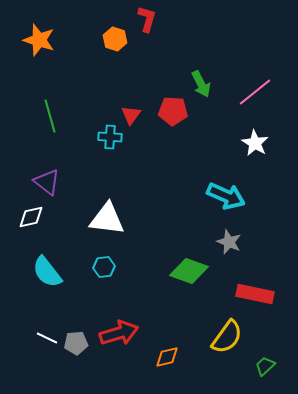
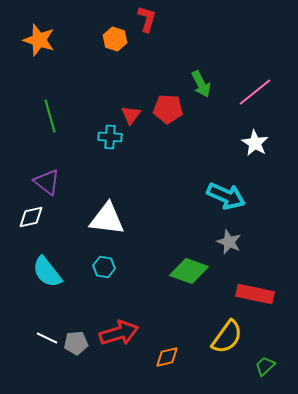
red pentagon: moved 5 px left, 2 px up
cyan hexagon: rotated 15 degrees clockwise
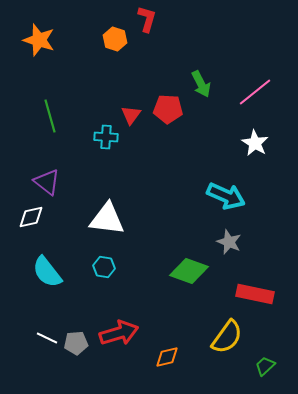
cyan cross: moved 4 px left
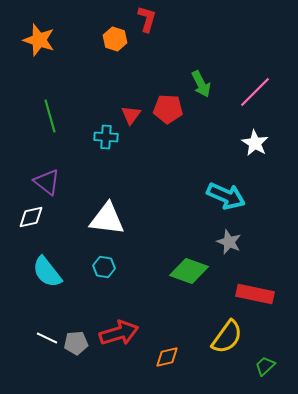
pink line: rotated 6 degrees counterclockwise
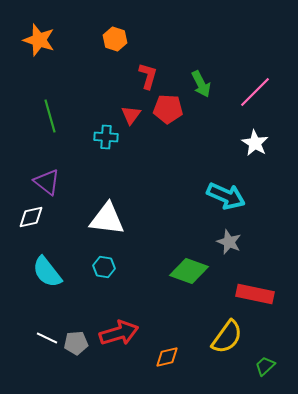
red L-shape: moved 1 px right, 57 px down
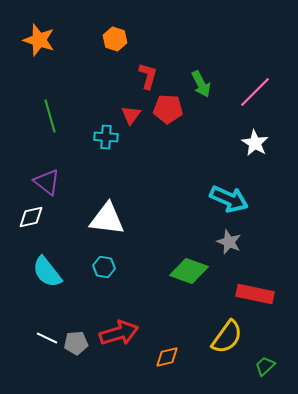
cyan arrow: moved 3 px right, 3 px down
